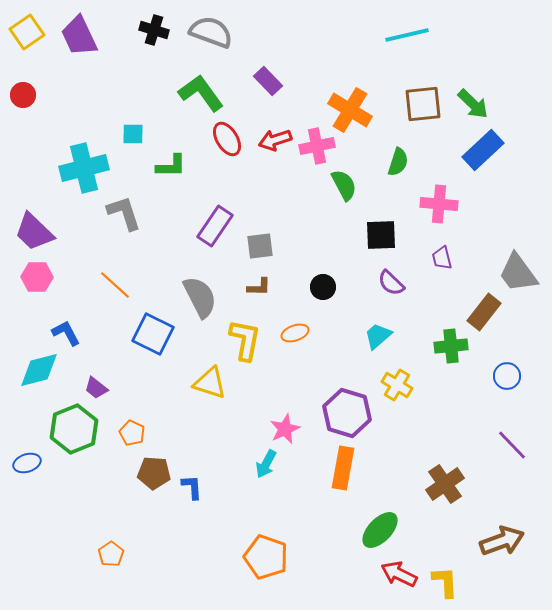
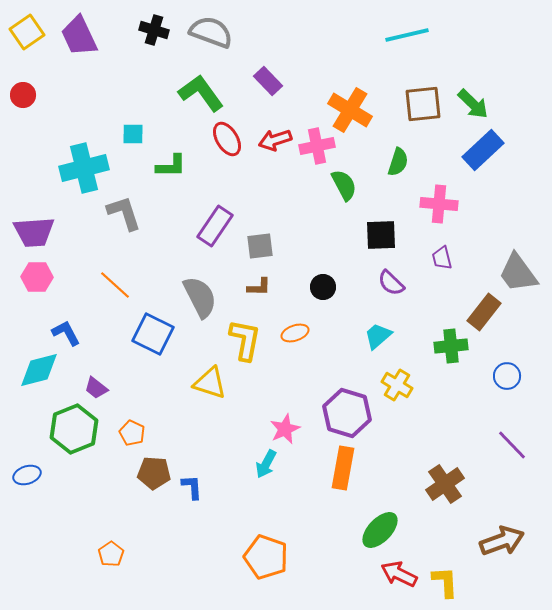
purple trapezoid at (34, 232): rotated 48 degrees counterclockwise
blue ellipse at (27, 463): moved 12 px down
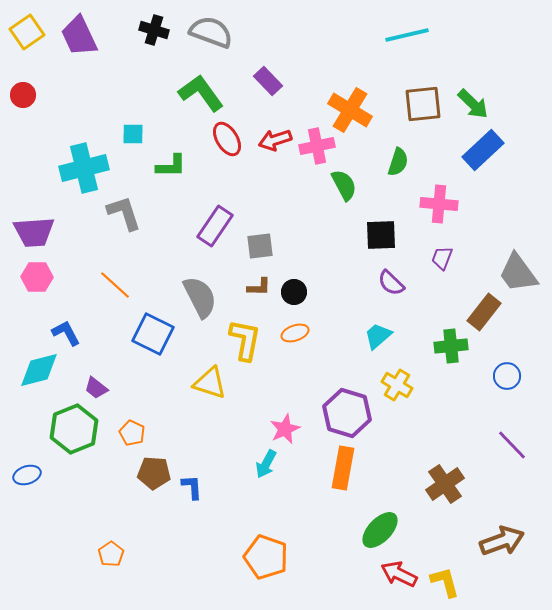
purple trapezoid at (442, 258): rotated 35 degrees clockwise
black circle at (323, 287): moved 29 px left, 5 px down
yellow L-shape at (445, 582): rotated 12 degrees counterclockwise
